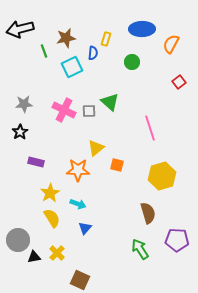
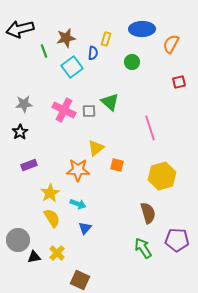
cyan square: rotated 10 degrees counterclockwise
red square: rotated 24 degrees clockwise
purple rectangle: moved 7 px left, 3 px down; rotated 35 degrees counterclockwise
green arrow: moved 3 px right, 1 px up
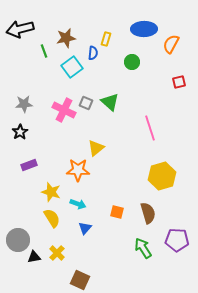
blue ellipse: moved 2 px right
gray square: moved 3 px left, 8 px up; rotated 24 degrees clockwise
orange square: moved 47 px down
yellow star: moved 1 px right, 1 px up; rotated 24 degrees counterclockwise
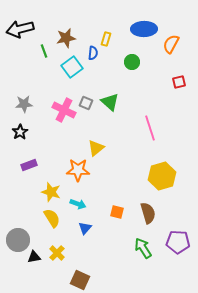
purple pentagon: moved 1 px right, 2 px down
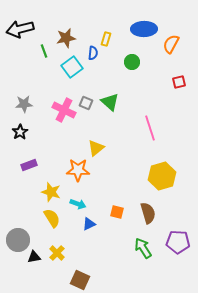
blue triangle: moved 4 px right, 4 px up; rotated 24 degrees clockwise
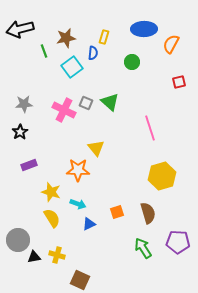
yellow rectangle: moved 2 px left, 2 px up
yellow triangle: rotated 30 degrees counterclockwise
orange square: rotated 32 degrees counterclockwise
yellow cross: moved 2 px down; rotated 28 degrees counterclockwise
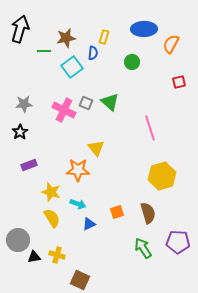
black arrow: rotated 120 degrees clockwise
green line: rotated 72 degrees counterclockwise
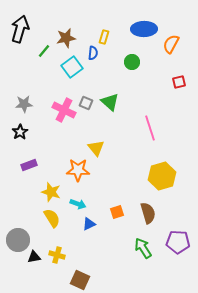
green line: rotated 48 degrees counterclockwise
